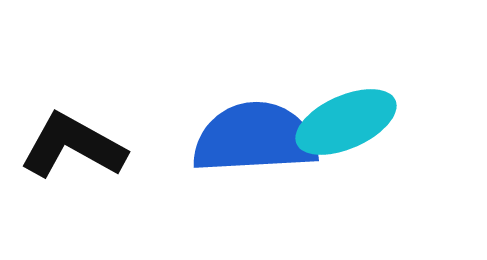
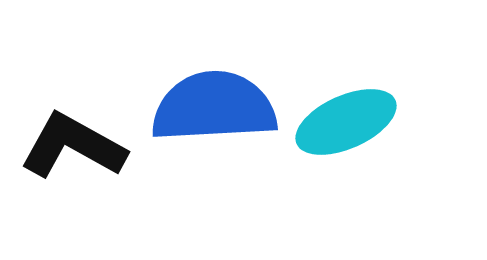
blue semicircle: moved 41 px left, 31 px up
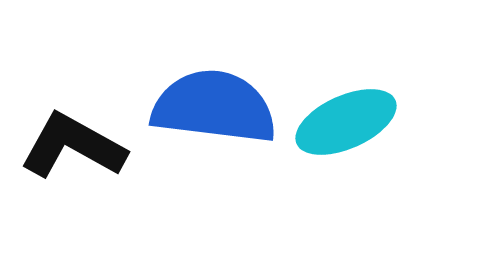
blue semicircle: rotated 10 degrees clockwise
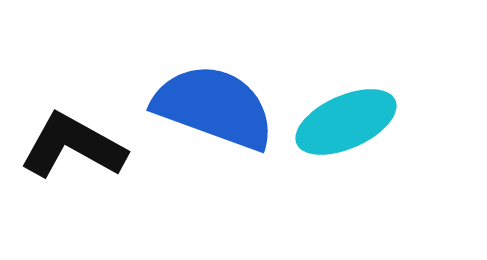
blue semicircle: rotated 13 degrees clockwise
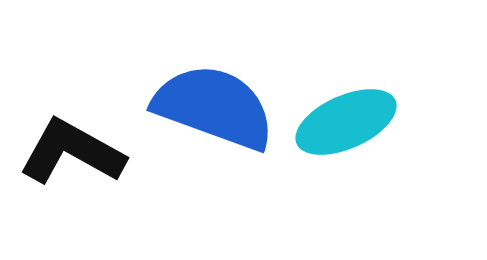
black L-shape: moved 1 px left, 6 px down
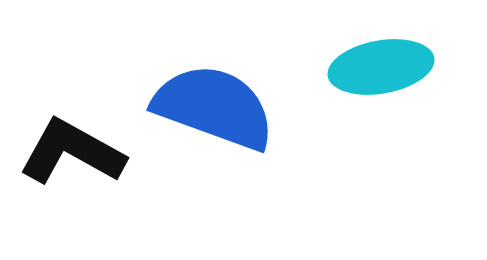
cyan ellipse: moved 35 px right, 55 px up; rotated 14 degrees clockwise
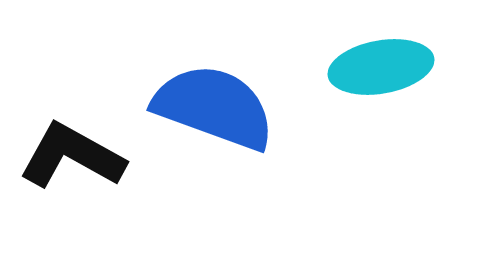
black L-shape: moved 4 px down
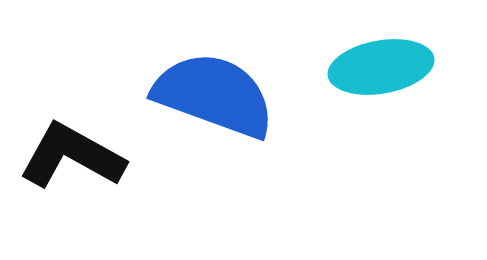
blue semicircle: moved 12 px up
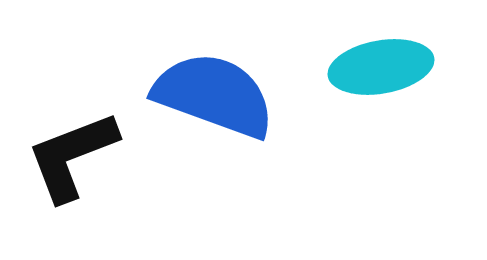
black L-shape: rotated 50 degrees counterclockwise
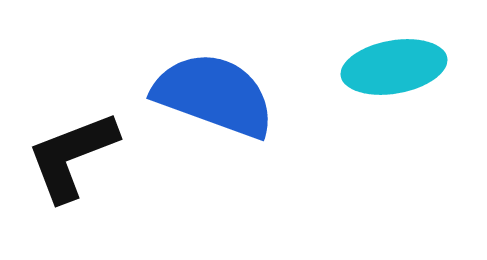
cyan ellipse: moved 13 px right
